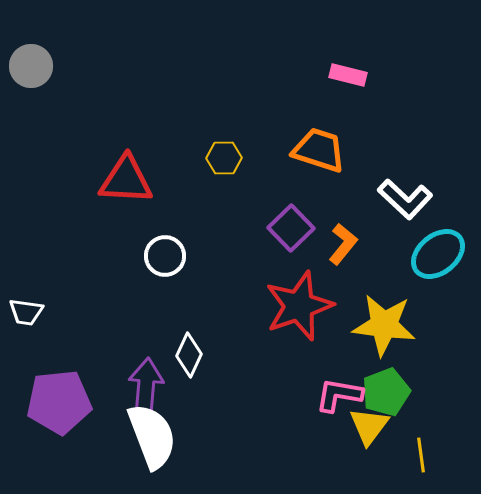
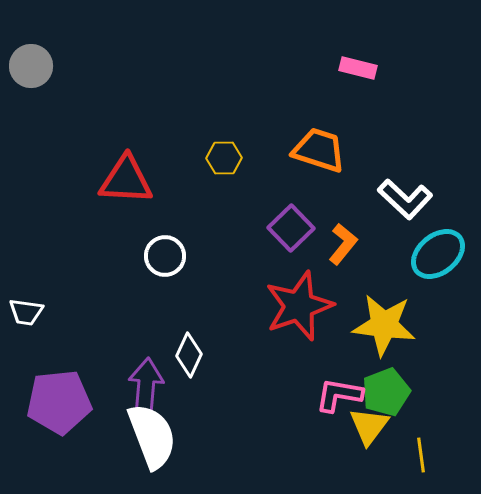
pink rectangle: moved 10 px right, 7 px up
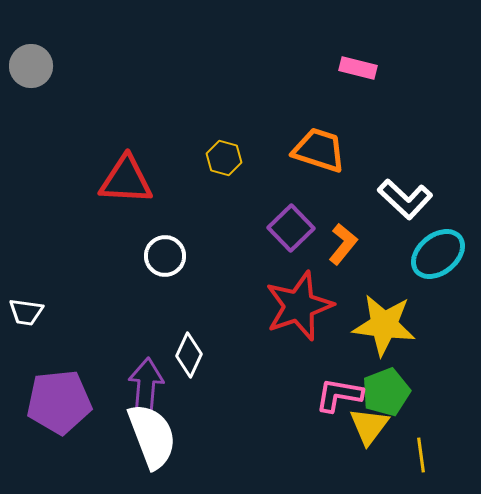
yellow hexagon: rotated 16 degrees clockwise
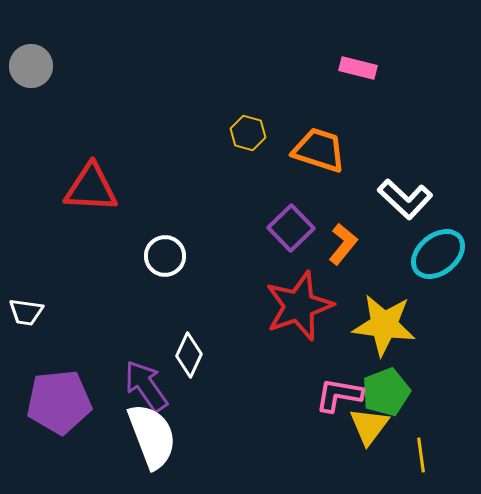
yellow hexagon: moved 24 px right, 25 px up
red triangle: moved 35 px left, 8 px down
purple arrow: rotated 40 degrees counterclockwise
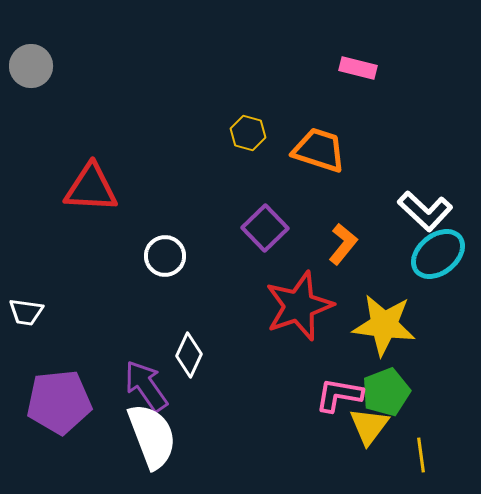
white L-shape: moved 20 px right, 12 px down
purple square: moved 26 px left
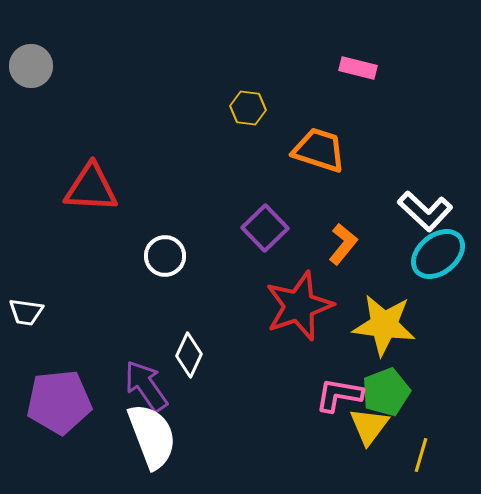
yellow hexagon: moved 25 px up; rotated 8 degrees counterclockwise
yellow line: rotated 24 degrees clockwise
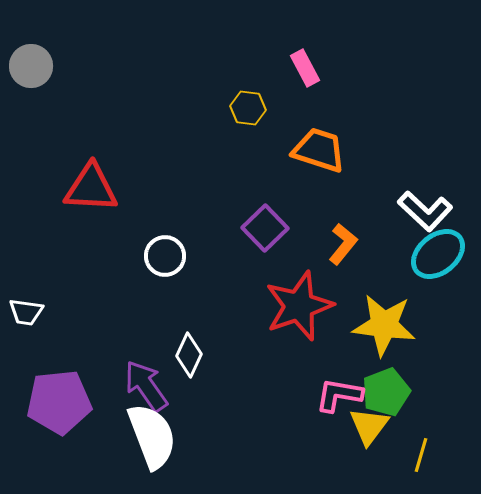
pink rectangle: moved 53 px left; rotated 48 degrees clockwise
